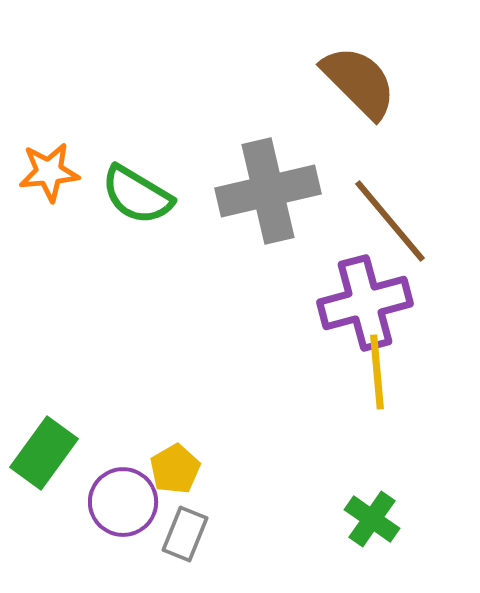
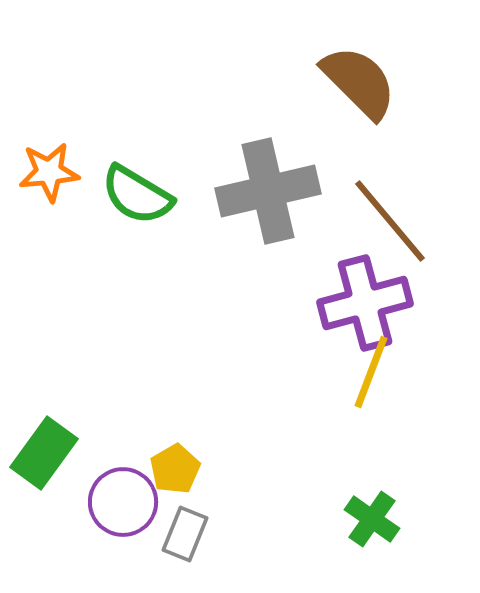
yellow line: moved 6 px left; rotated 26 degrees clockwise
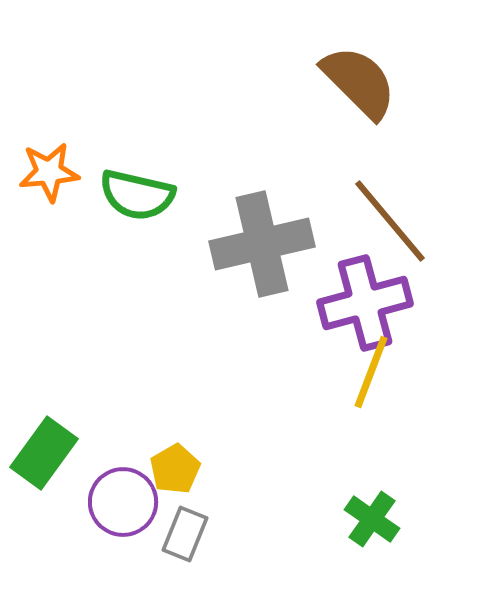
gray cross: moved 6 px left, 53 px down
green semicircle: rotated 18 degrees counterclockwise
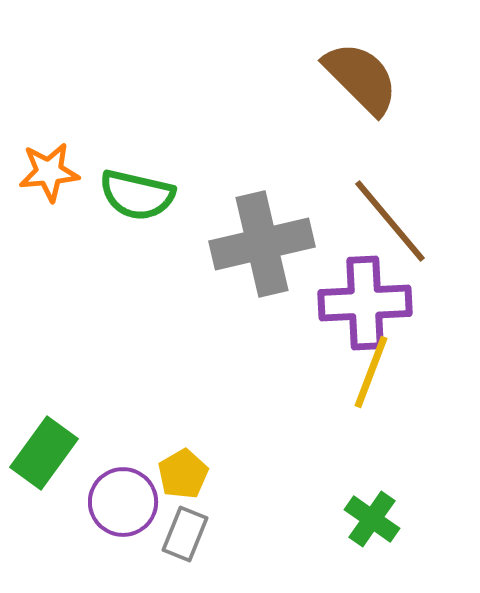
brown semicircle: moved 2 px right, 4 px up
purple cross: rotated 12 degrees clockwise
yellow pentagon: moved 8 px right, 5 px down
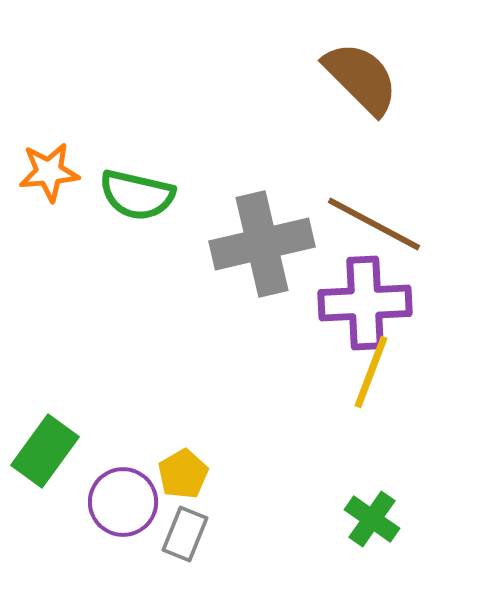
brown line: moved 16 px left, 3 px down; rotated 22 degrees counterclockwise
green rectangle: moved 1 px right, 2 px up
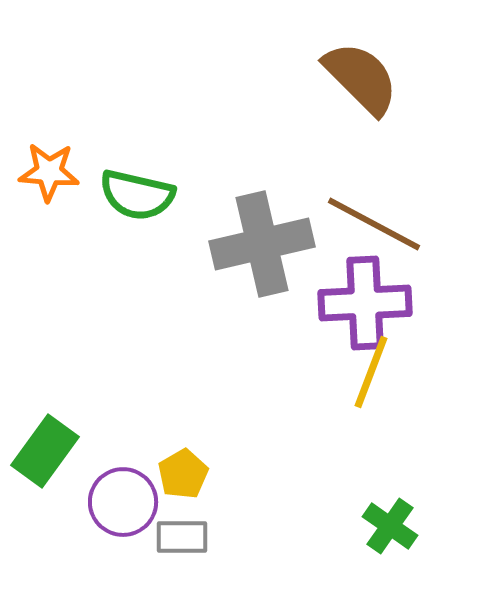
orange star: rotated 10 degrees clockwise
green cross: moved 18 px right, 7 px down
gray rectangle: moved 3 px left, 3 px down; rotated 68 degrees clockwise
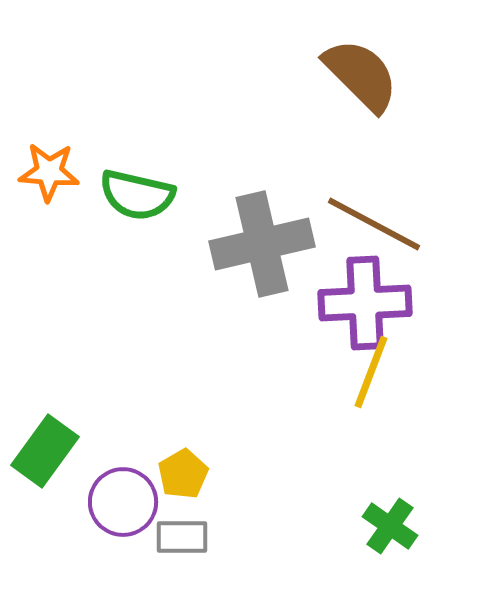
brown semicircle: moved 3 px up
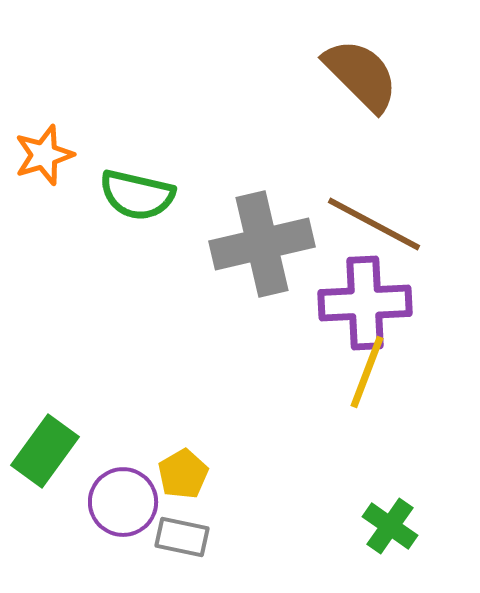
orange star: moved 5 px left, 17 px up; rotated 22 degrees counterclockwise
yellow line: moved 4 px left
gray rectangle: rotated 12 degrees clockwise
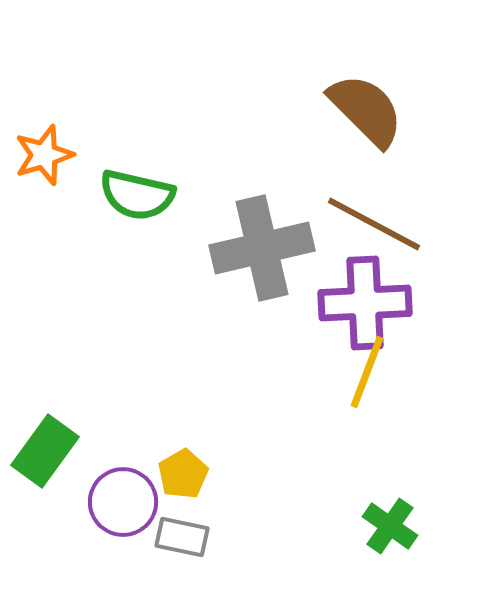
brown semicircle: moved 5 px right, 35 px down
gray cross: moved 4 px down
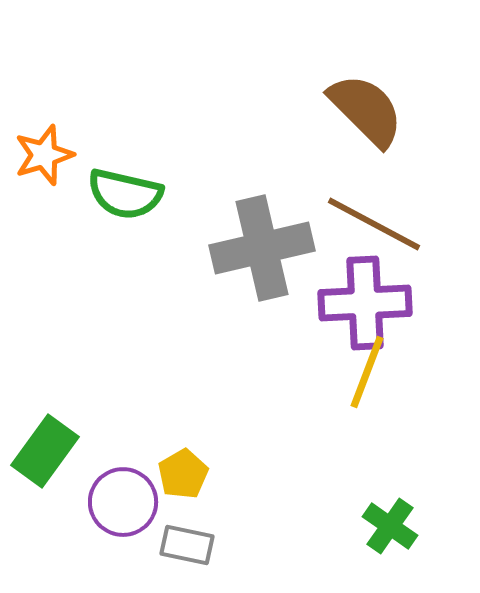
green semicircle: moved 12 px left, 1 px up
gray rectangle: moved 5 px right, 8 px down
